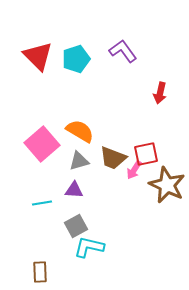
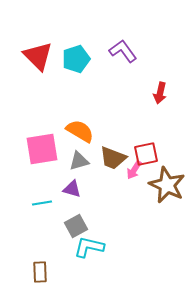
pink square: moved 5 px down; rotated 32 degrees clockwise
purple triangle: moved 2 px left, 1 px up; rotated 12 degrees clockwise
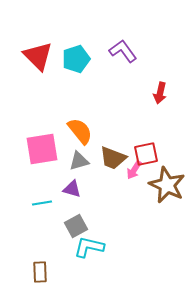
orange semicircle: rotated 20 degrees clockwise
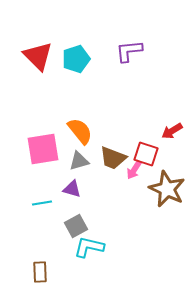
purple L-shape: moved 6 px right; rotated 60 degrees counterclockwise
red arrow: moved 12 px right, 38 px down; rotated 45 degrees clockwise
pink square: moved 1 px right
red square: rotated 30 degrees clockwise
brown star: moved 4 px down
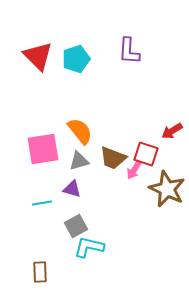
purple L-shape: rotated 80 degrees counterclockwise
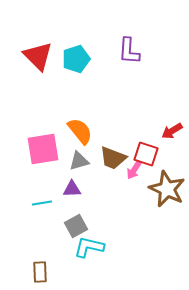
purple triangle: rotated 18 degrees counterclockwise
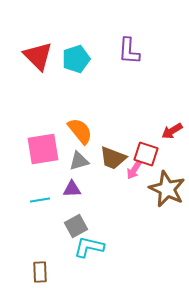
cyan line: moved 2 px left, 3 px up
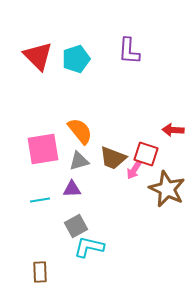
red arrow: moved 1 px right, 1 px up; rotated 35 degrees clockwise
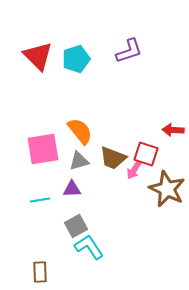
purple L-shape: rotated 112 degrees counterclockwise
cyan L-shape: rotated 44 degrees clockwise
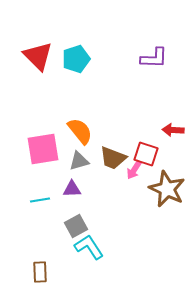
purple L-shape: moved 25 px right, 7 px down; rotated 20 degrees clockwise
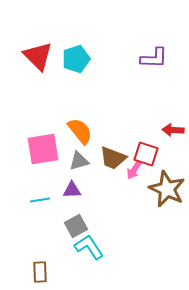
purple triangle: moved 1 px down
